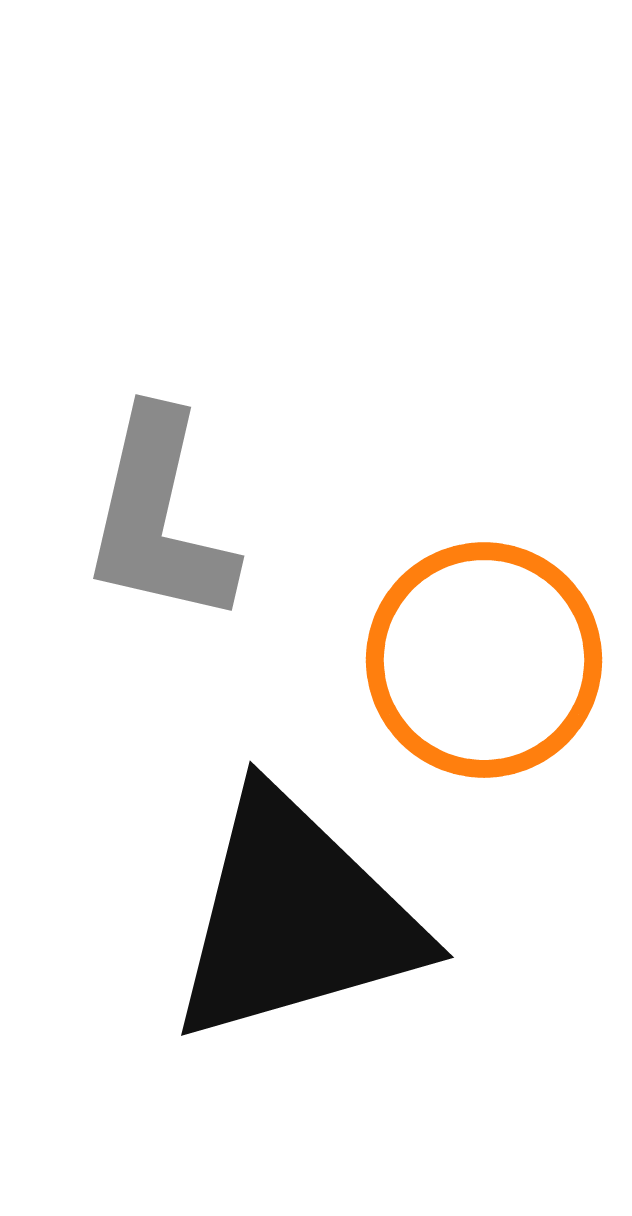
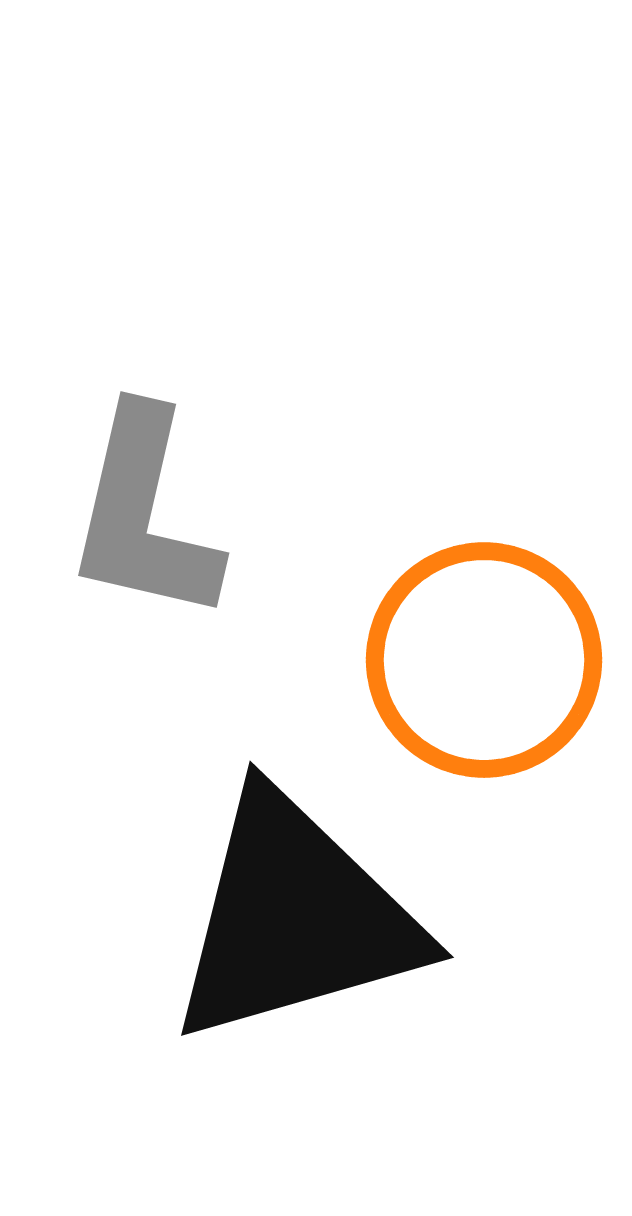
gray L-shape: moved 15 px left, 3 px up
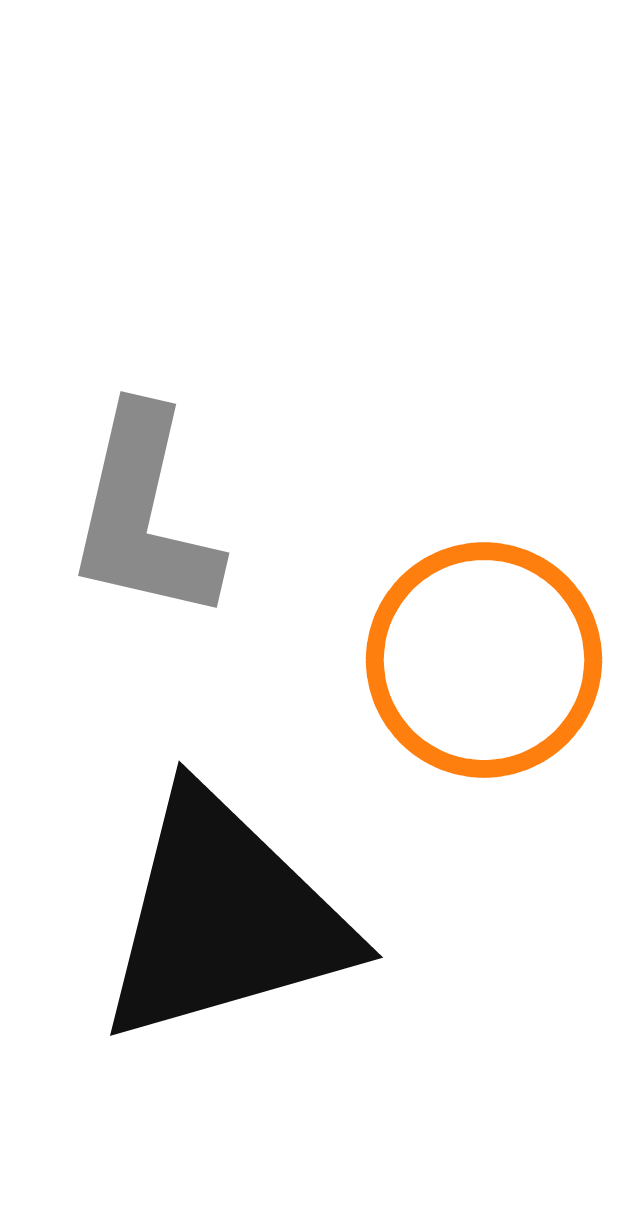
black triangle: moved 71 px left
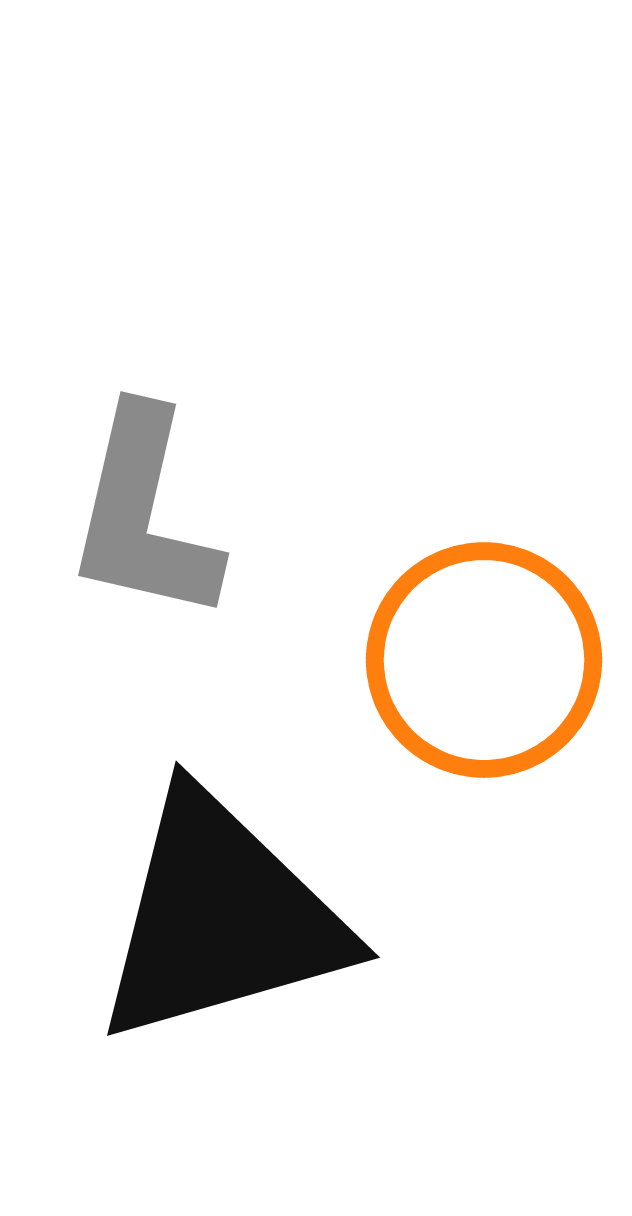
black triangle: moved 3 px left
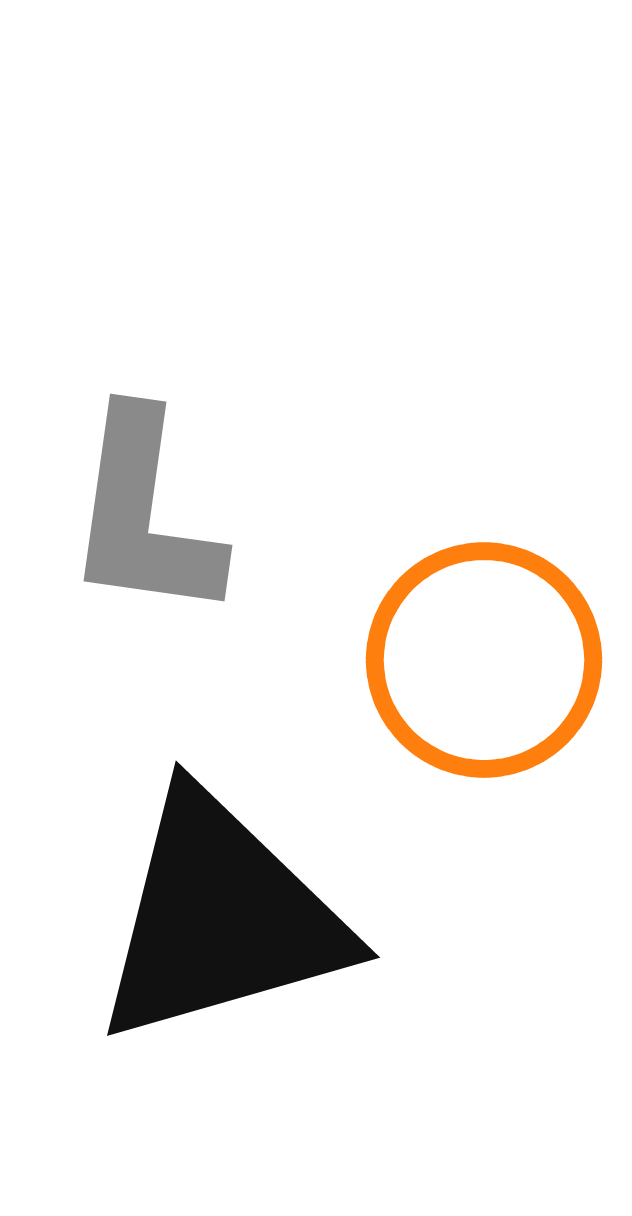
gray L-shape: rotated 5 degrees counterclockwise
